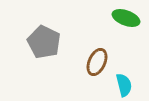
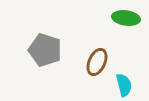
green ellipse: rotated 12 degrees counterclockwise
gray pentagon: moved 1 px right, 8 px down; rotated 8 degrees counterclockwise
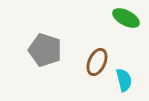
green ellipse: rotated 20 degrees clockwise
cyan semicircle: moved 5 px up
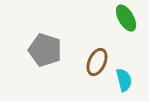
green ellipse: rotated 32 degrees clockwise
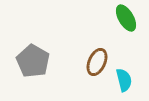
gray pentagon: moved 12 px left, 11 px down; rotated 12 degrees clockwise
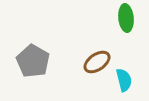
green ellipse: rotated 24 degrees clockwise
brown ellipse: rotated 32 degrees clockwise
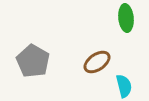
cyan semicircle: moved 6 px down
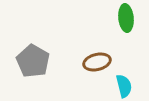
brown ellipse: rotated 20 degrees clockwise
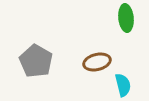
gray pentagon: moved 3 px right
cyan semicircle: moved 1 px left, 1 px up
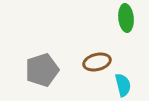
gray pentagon: moved 6 px right, 9 px down; rotated 24 degrees clockwise
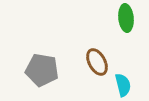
brown ellipse: rotated 76 degrees clockwise
gray pentagon: rotated 28 degrees clockwise
